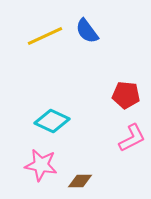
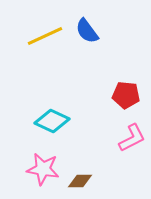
pink star: moved 2 px right, 4 px down
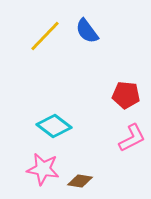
yellow line: rotated 21 degrees counterclockwise
cyan diamond: moved 2 px right, 5 px down; rotated 12 degrees clockwise
brown diamond: rotated 10 degrees clockwise
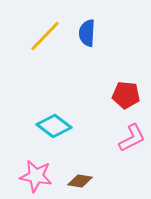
blue semicircle: moved 2 px down; rotated 40 degrees clockwise
pink star: moved 7 px left, 7 px down
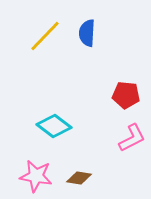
brown diamond: moved 1 px left, 3 px up
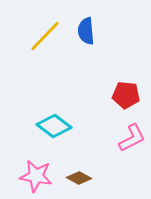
blue semicircle: moved 1 px left, 2 px up; rotated 8 degrees counterclockwise
brown diamond: rotated 20 degrees clockwise
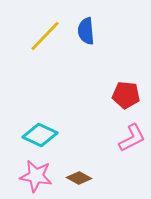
cyan diamond: moved 14 px left, 9 px down; rotated 12 degrees counterclockwise
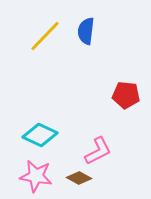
blue semicircle: rotated 12 degrees clockwise
pink L-shape: moved 34 px left, 13 px down
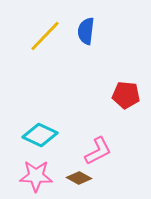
pink star: rotated 8 degrees counterclockwise
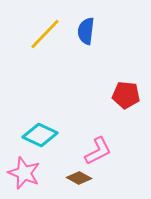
yellow line: moved 2 px up
pink star: moved 12 px left, 3 px up; rotated 20 degrees clockwise
